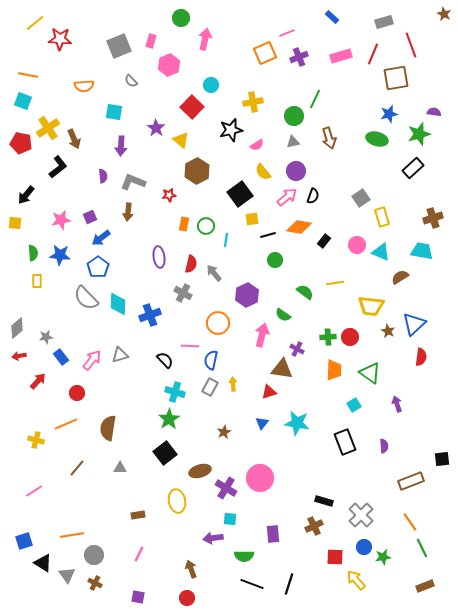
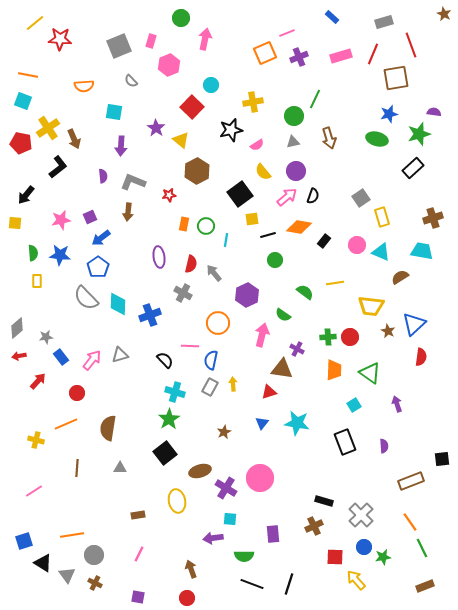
brown line at (77, 468): rotated 36 degrees counterclockwise
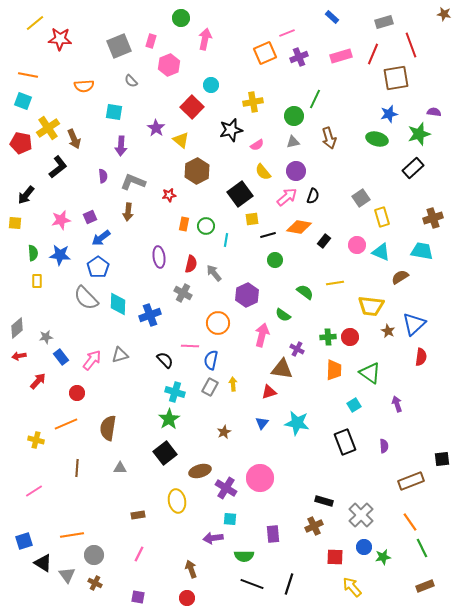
brown star at (444, 14): rotated 16 degrees counterclockwise
yellow arrow at (356, 580): moved 4 px left, 7 px down
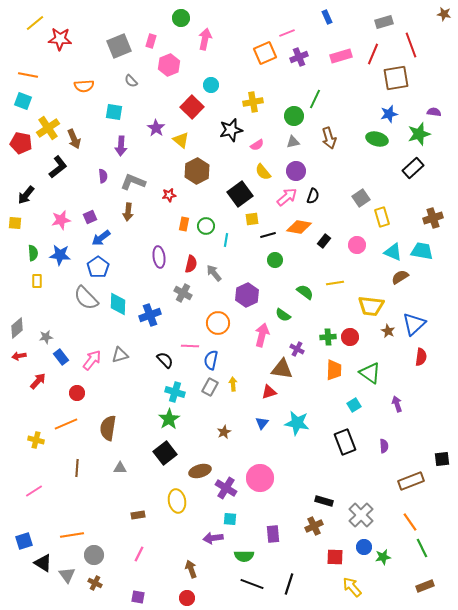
blue rectangle at (332, 17): moved 5 px left; rotated 24 degrees clockwise
cyan triangle at (381, 252): moved 12 px right
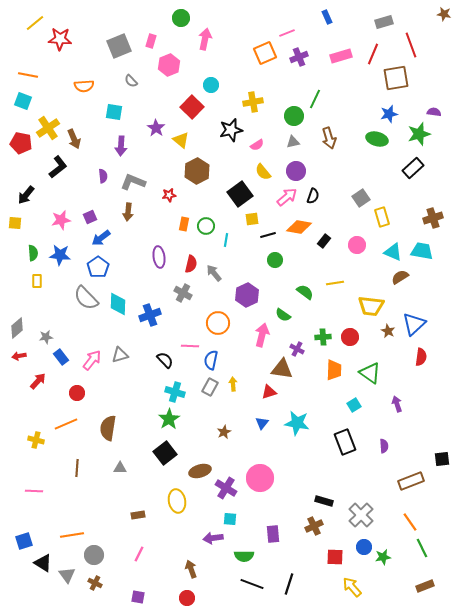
green cross at (328, 337): moved 5 px left
pink line at (34, 491): rotated 36 degrees clockwise
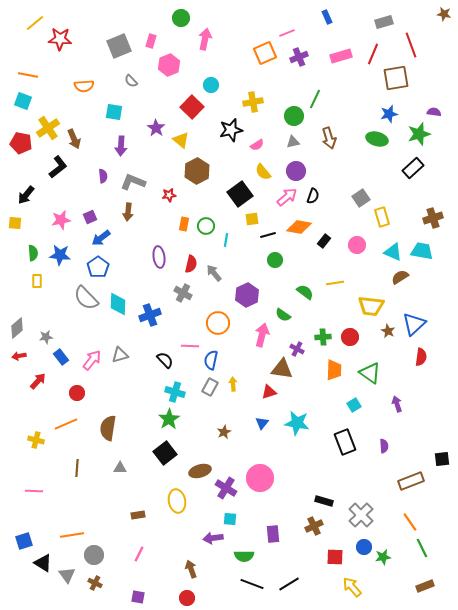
black line at (289, 584): rotated 40 degrees clockwise
